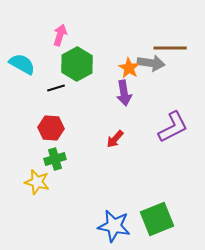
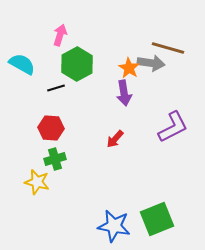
brown line: moved 2 px left; rotated 16 degrees clockwise
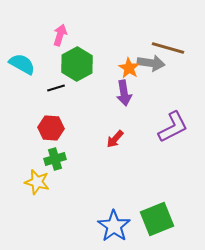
blue star: rotated 24 degrees clockwise
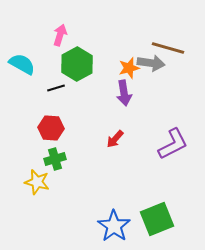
orange star: rotated 25 degrees clockwise
purple L-shape: moved 17 px down
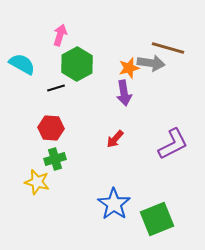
blue star: moved 22 px up
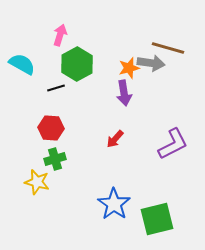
green square: rotated 8 degrees clockwise
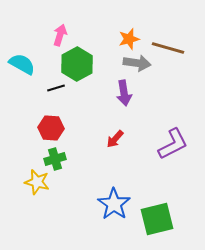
gray arrow: moved 14 px left
orange star: moved 29 px up
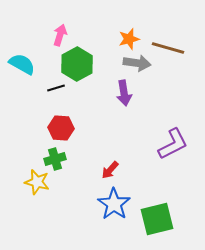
red hexagon: moved 10 px right
red arrow: moved 5 px left, 31 px down
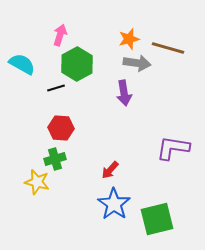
purple L-shape: moved 4 px down; rotated 144 degrees counterclockwise
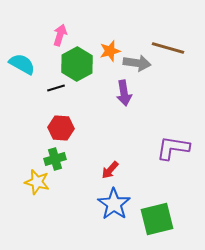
orange star: moved 19 px left, 12 px down
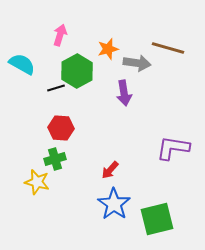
orange star: moved 2 px left, 2 px up
green hexagon: moved 7 px down
